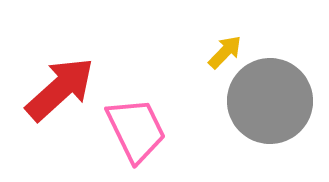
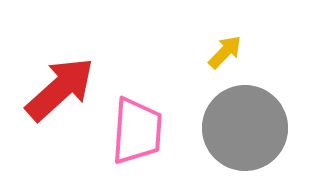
gray circle: moved 25 px left, 27 px down
pink trapezoid: moved 1 px right, 1 px down; rotated 30 degrees clockwise
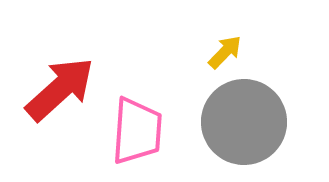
gray circle: moved 1 px left, 6 px up
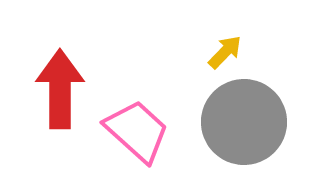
red arrow: rotated 48 degrees counterclockwise
pink trapezoid: rotated 52 degrees counterclockwise
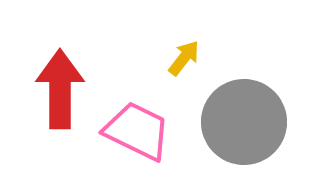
yellow arrow: moved 41 px left, 6 px down; rotated 6 degrees counterclockwise
pink trapezoid: rotated 16 degrees counterclockwise
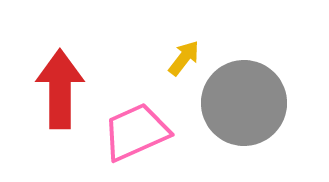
gray circle: moved 19 px up
pink trapezoid: moved 1 px left, 1 px down; rotated 50 degrees counterclockwise
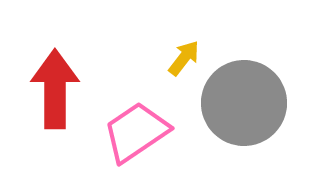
red arrow: moved 5 px left
pink trapezoid: rotated 10 degrees counterclockwise
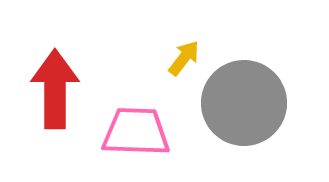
pink trapezoid: rotated 36 degrees clockwise
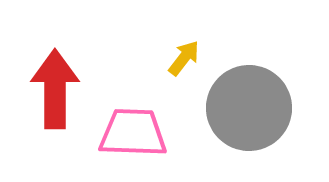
gray circle: moved 5 px right, 5 px down
pink trapezoid: moved 3 px left, 1 px down
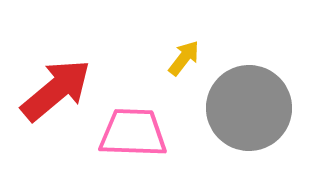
red arrow: moved 1 px right, 1 px down; rotated 50 degrees clockwise
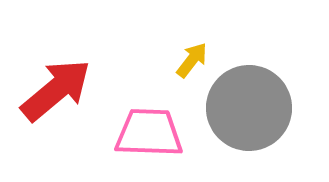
yellow arrow: moved 8 px right, 2 px down
pink trapezoid: moved 16 px right
